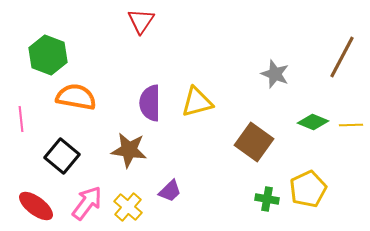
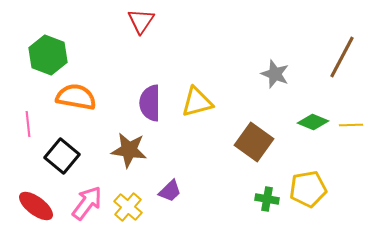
pink line: moved 7 px right, 5 px down
yellow pentagon: rotated 15 degrees clockwise
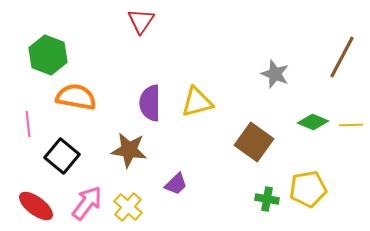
purple trapezoid: moved 6 px right, 7 px up
